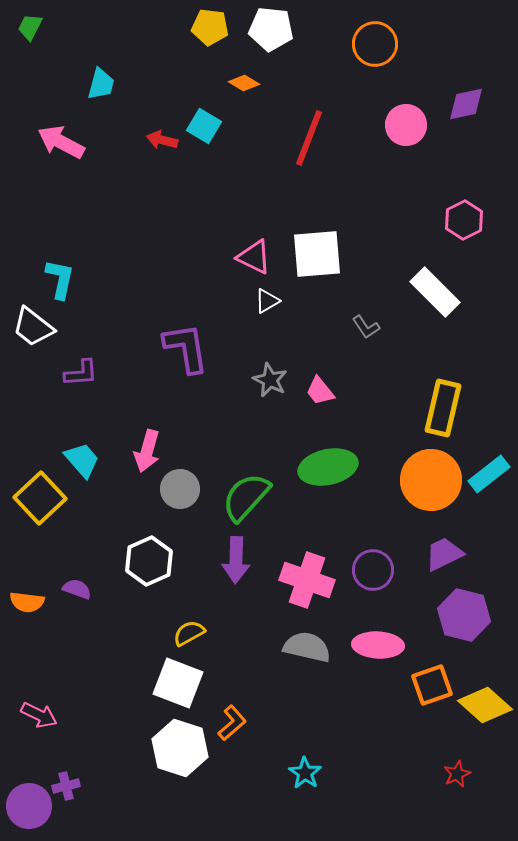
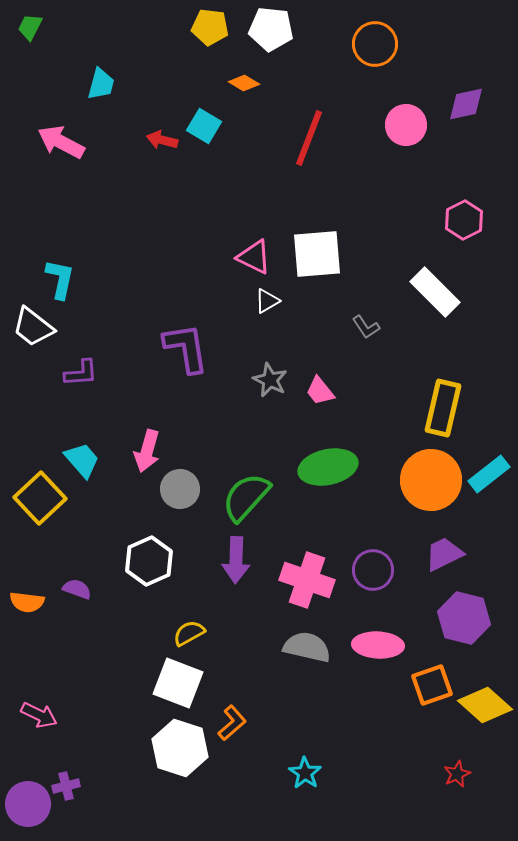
purple hexagon at (464, 615): moved 3 px down
purple circle at (29, 806): moved 1 px left, 2 px up
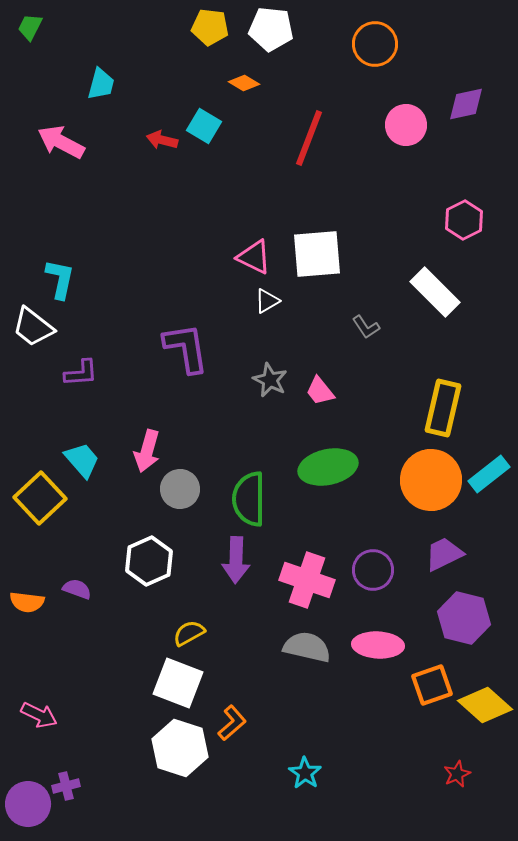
green semicircle at (246, 497): moved 3 px right, 2 px down; rotated 42 degrees counterclockwise
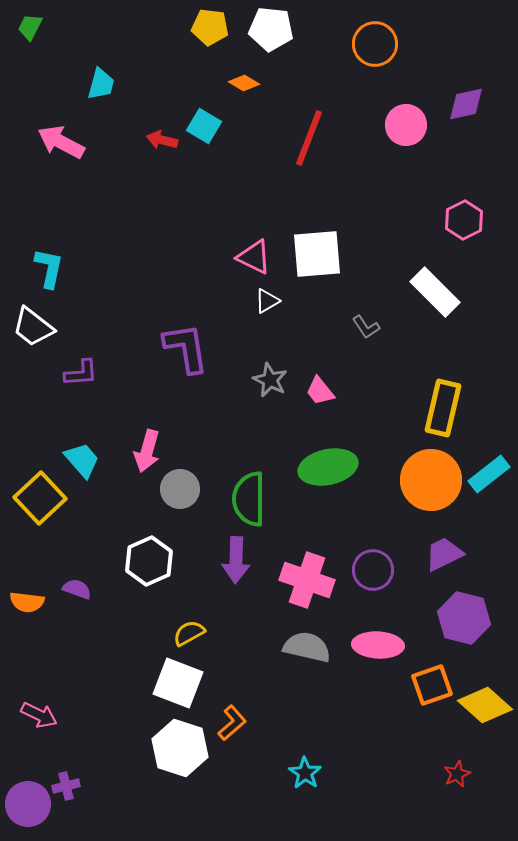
cyan L-shape at (60, 279): moved 11 px left, 11 px up
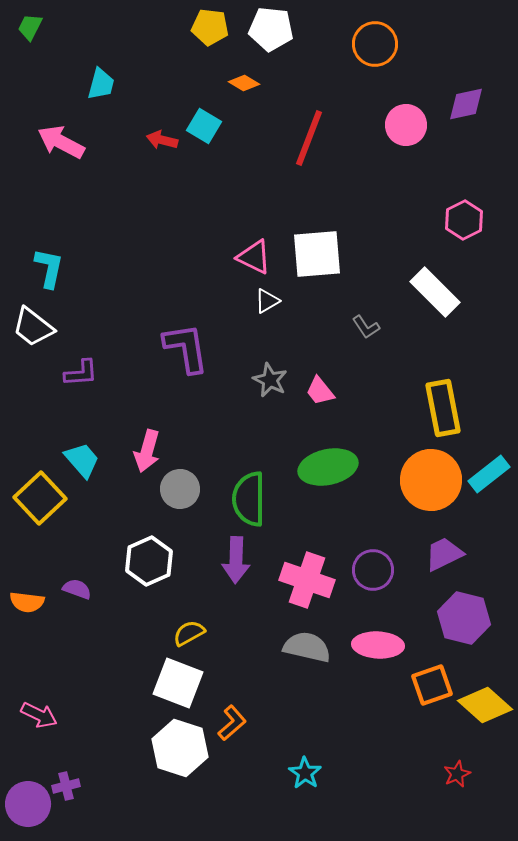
yellow rectangle at (443, 408): rotated 24 degrees counterclockwise
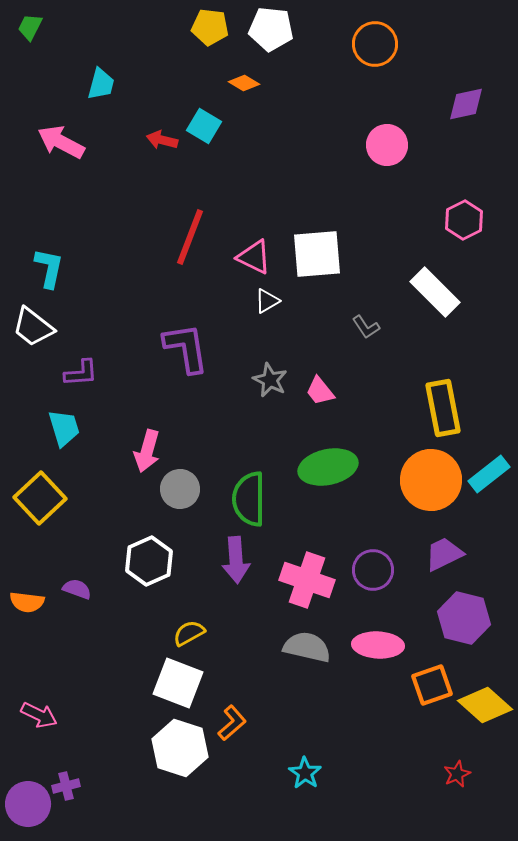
pink circle at (406, 125): moved 19 px left, 20 px down
red line at (309, 138): moved 119 px left, 99 px down
cyan trapezoid at (82, 460): moved 18 px left, 32 px up; rotated 24 degrees clockwise
purple arrow at (236, 560): rotated 6 degrees counterclockwise
